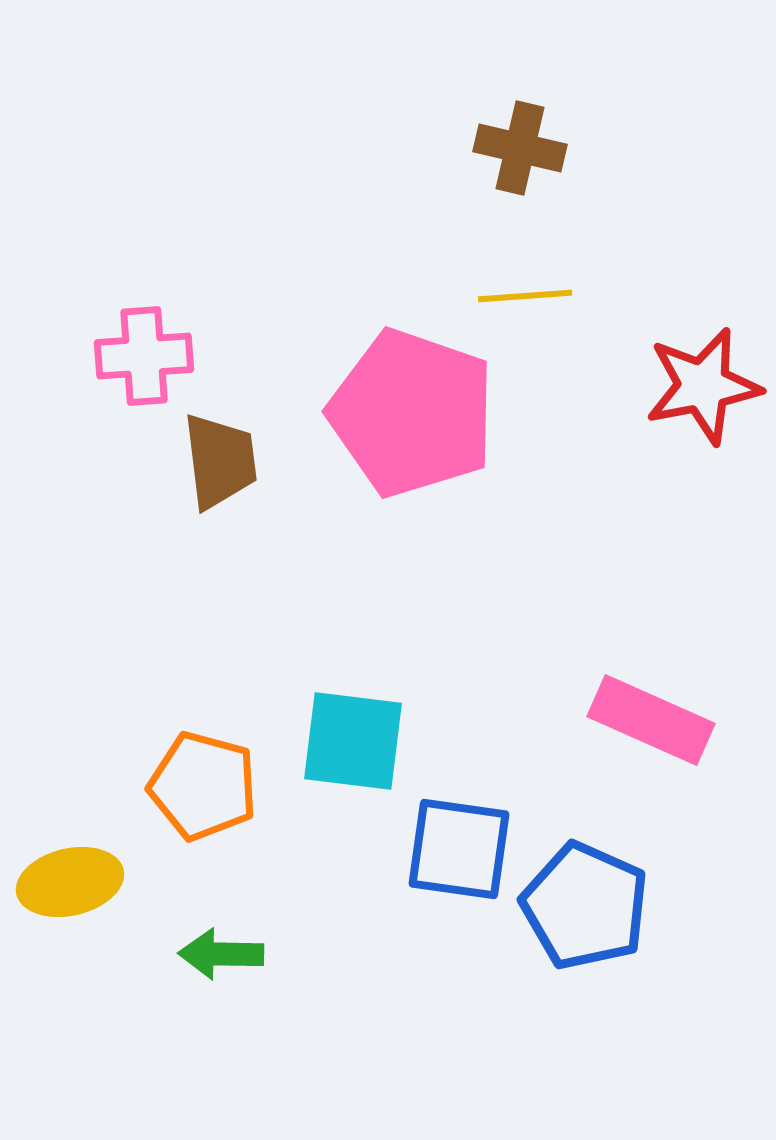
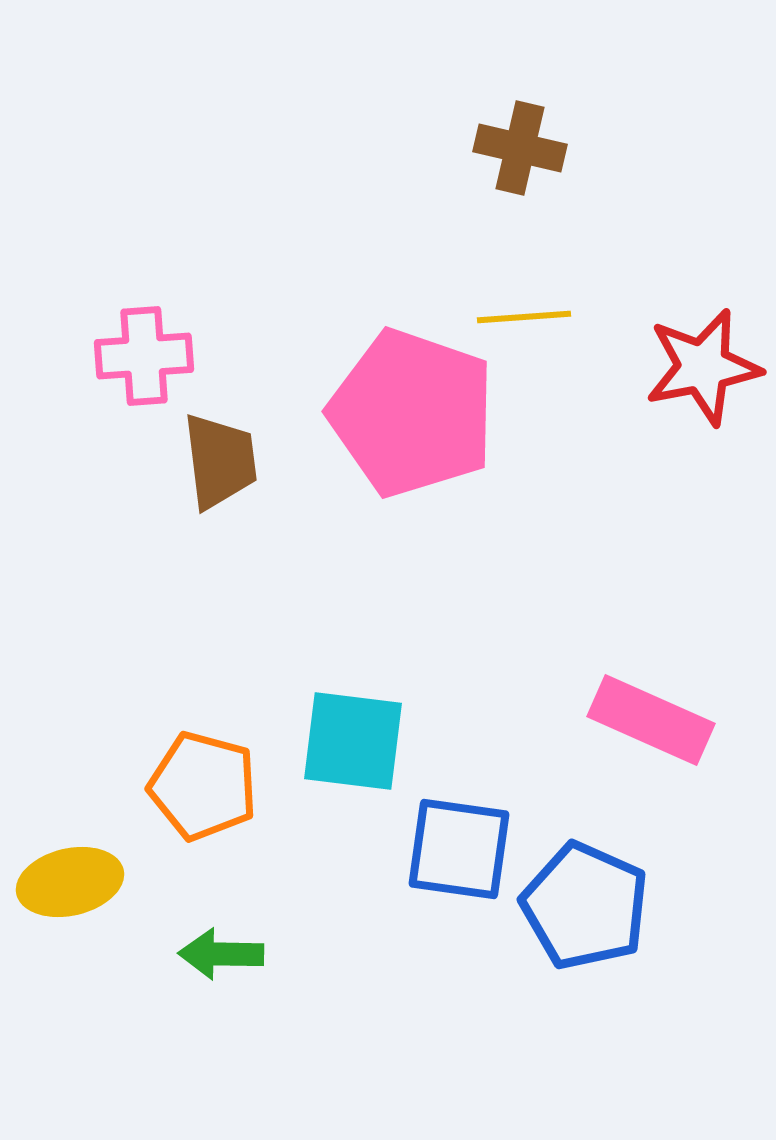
yellow line: moved 1 px left, 21 px down
red star: moved 19 px up
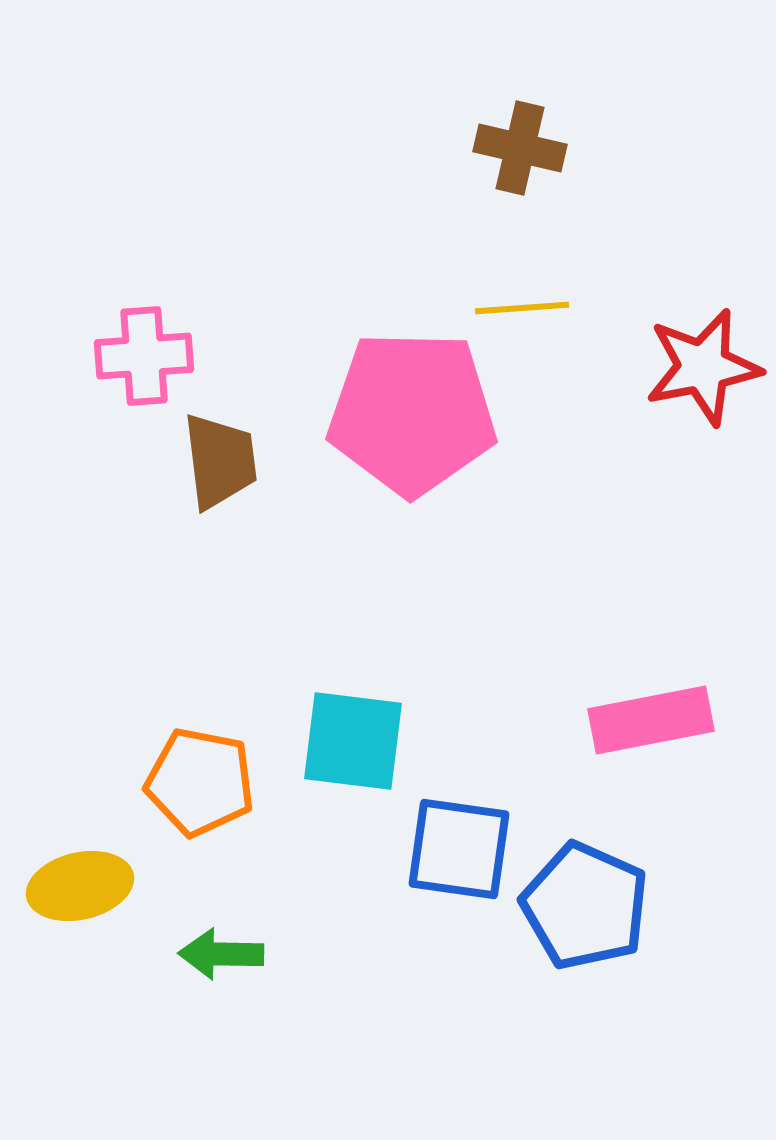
yellow line: moved 2 px left, 9 px up
pink pentagon: rotated 18 degrees counterclockwise
pink rectangle: rotated 35 degrees counterclockwise
orange pentagon: moved 3 px left, 4 px up; rotated 4 degrees counterclockwise
yellow ellipse: moved 10 px right, 4 px down
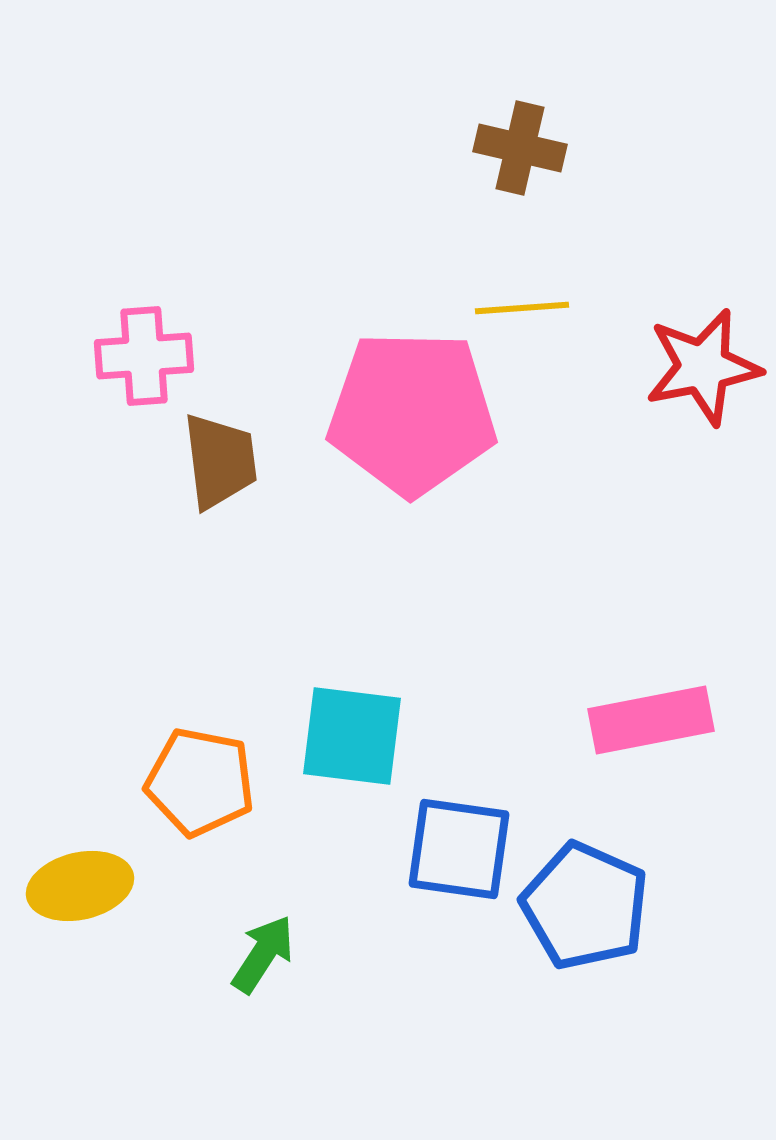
cyan square: moved 1 px left, 5 px up
green arrow: moved 42 px right; rotated 122 degrees clockwise
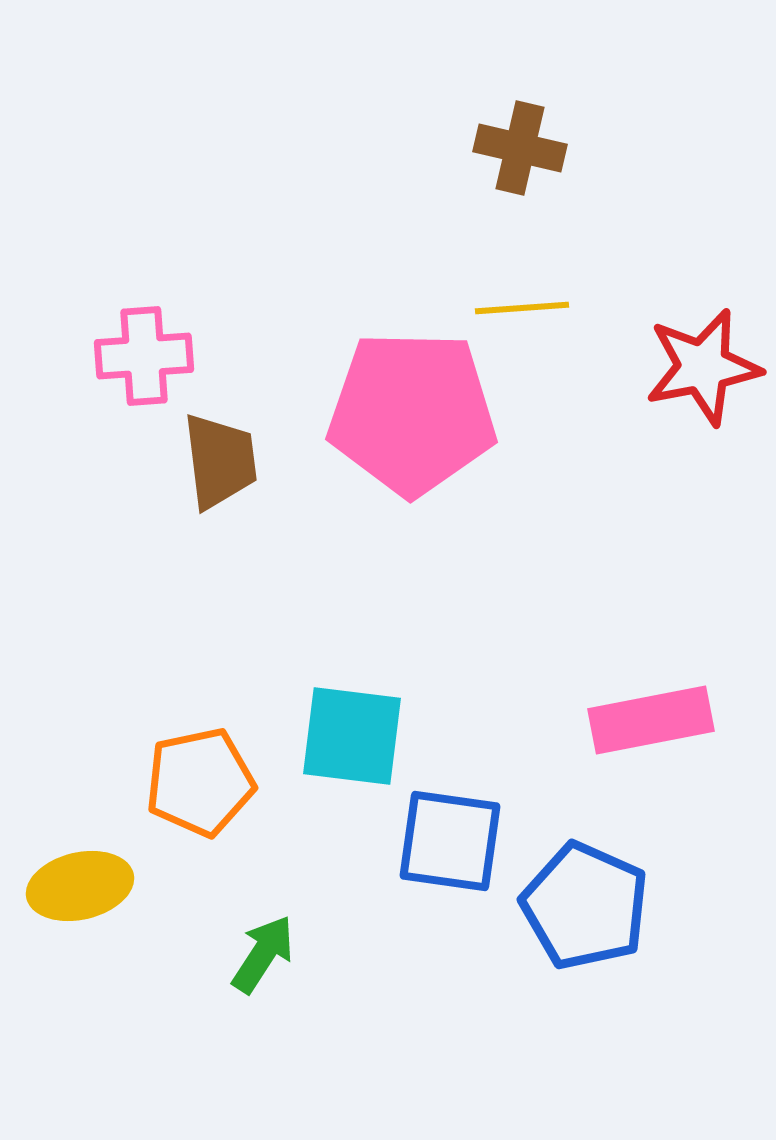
orange pentagon: rotated 23 degrees counterclockwise
blue square: moved 9 px left, 8 px up
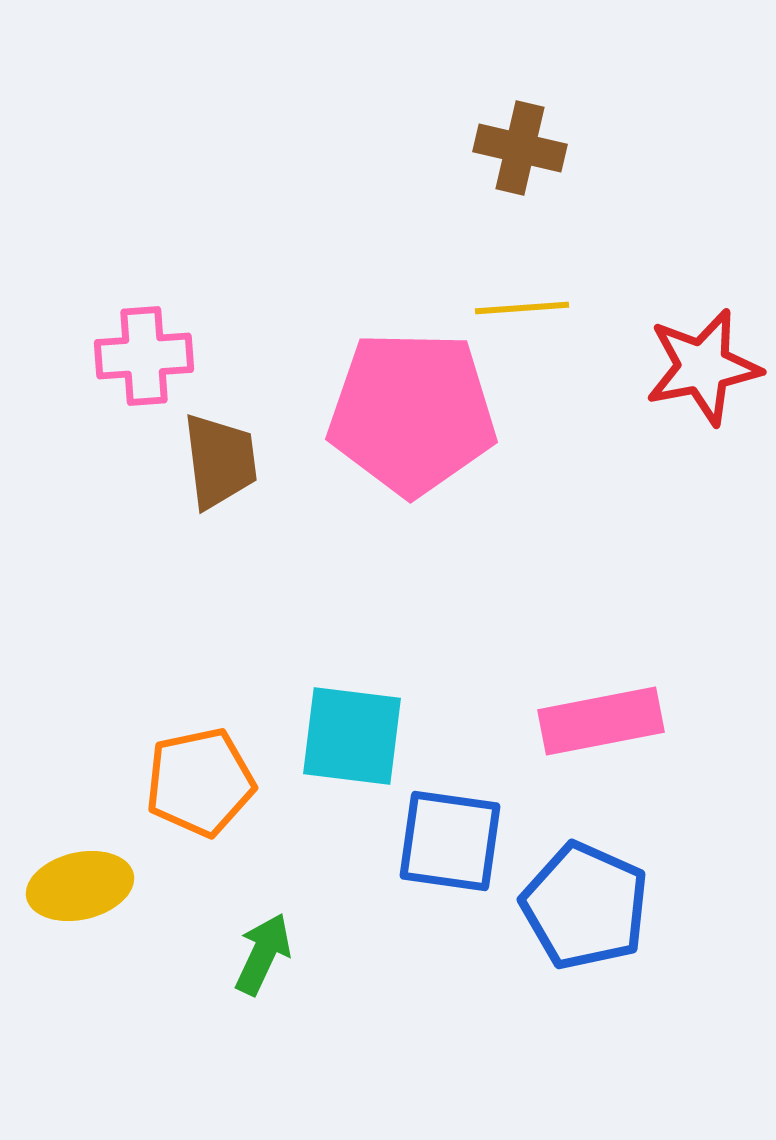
pink rectangle: moved 50 px left, 1 px down
green arrow: rotated 8 degrees counterclockwise
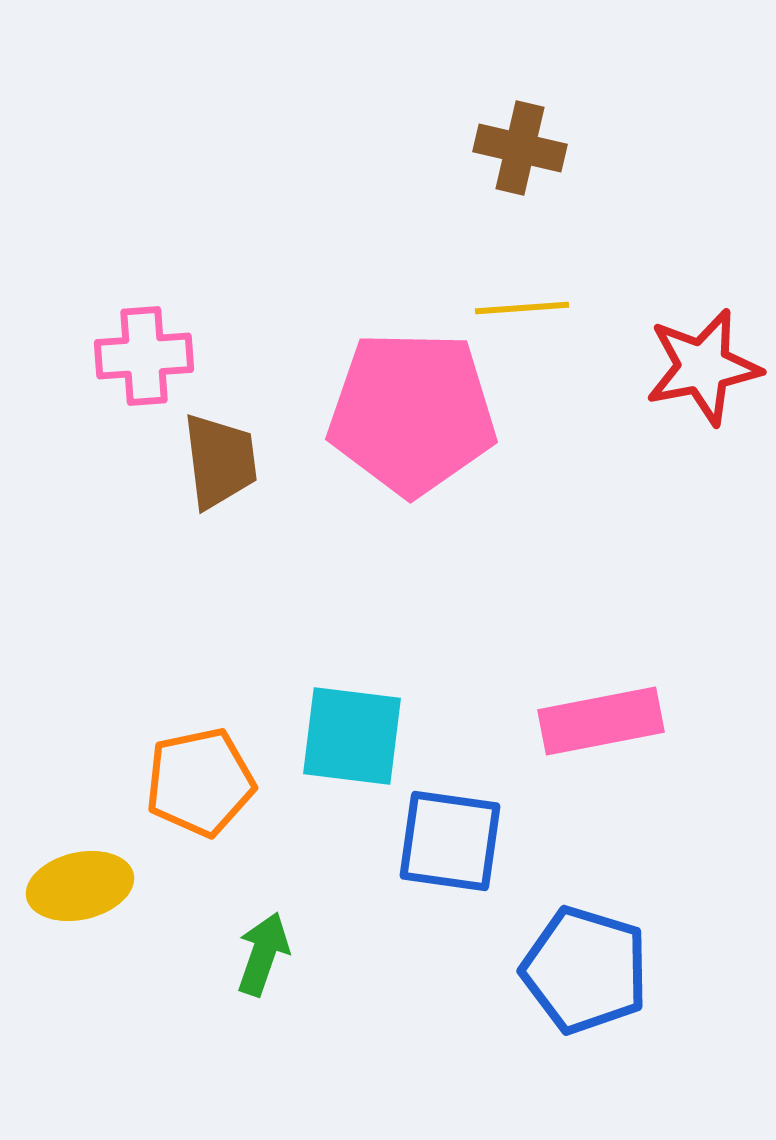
blue pentagon: moved 64 px down; rotated 7 degrees counterclockwise
green arrow: rotated 6 degrees counterclockwise
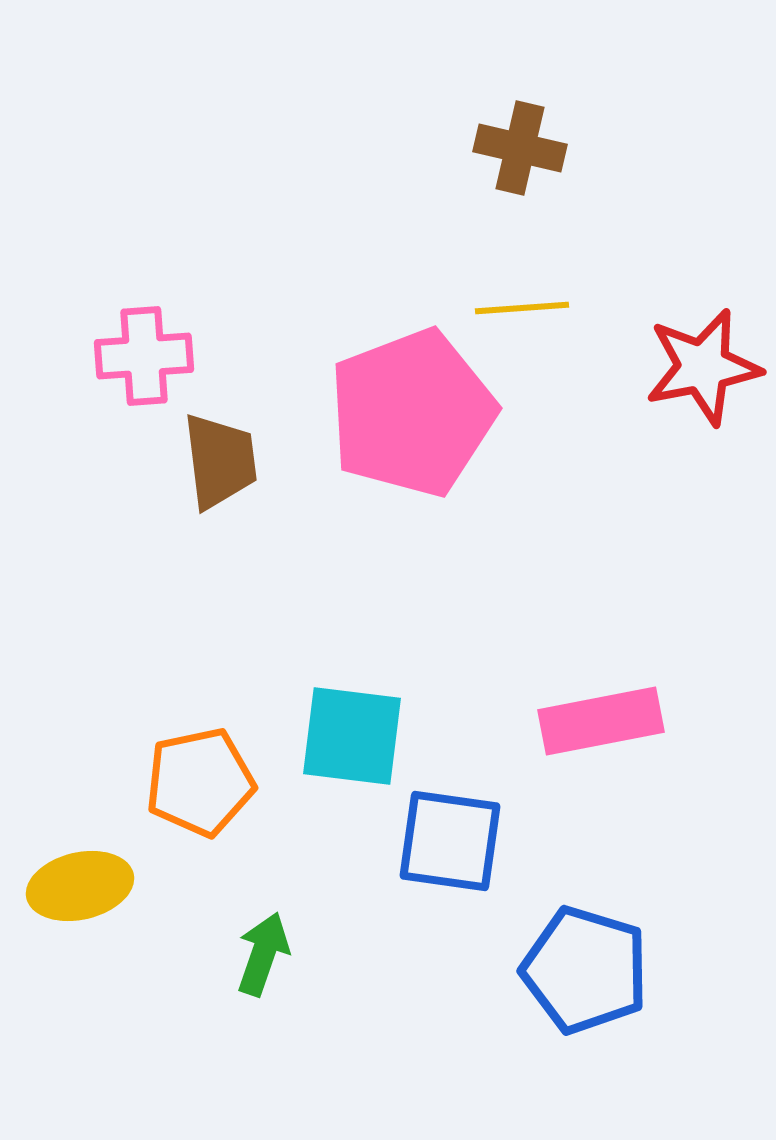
pink pentagon: rotated 22 degrees counterclockwise
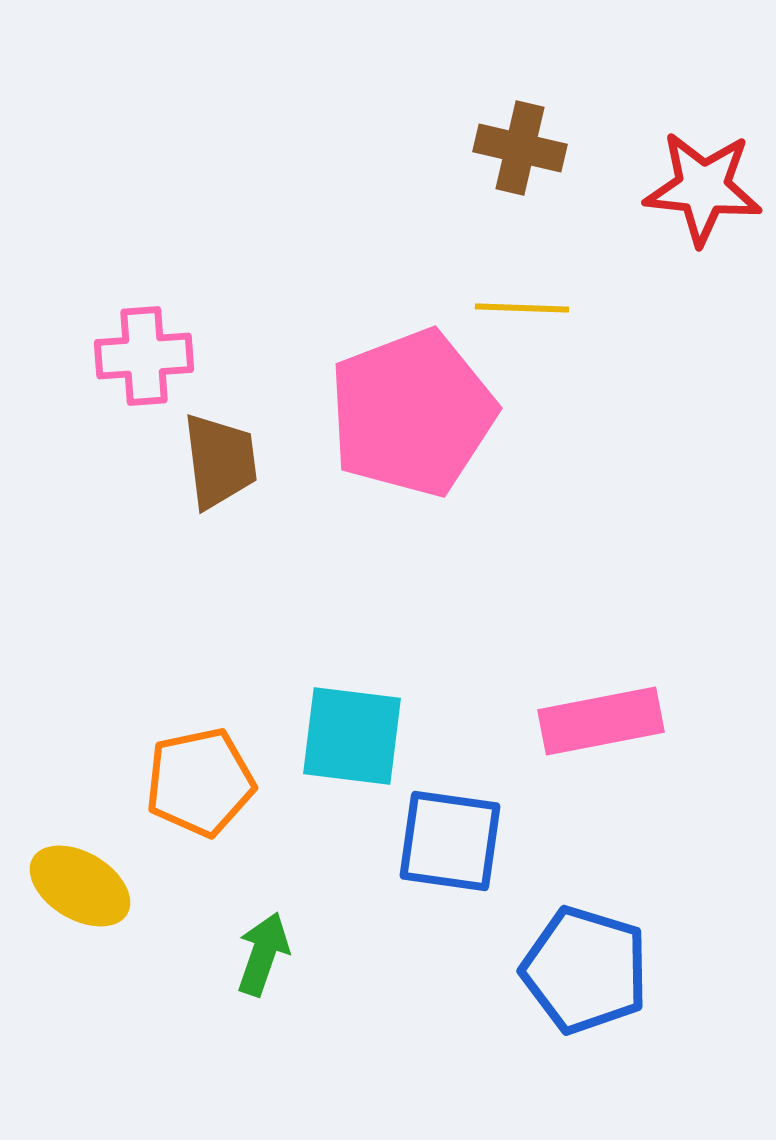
yellow line: rotated 6 degrees clockwise
red star: moved 179 px up; rotated 17 degrees clockwise
yellow ellipse: rotated 44 degrees clockwise
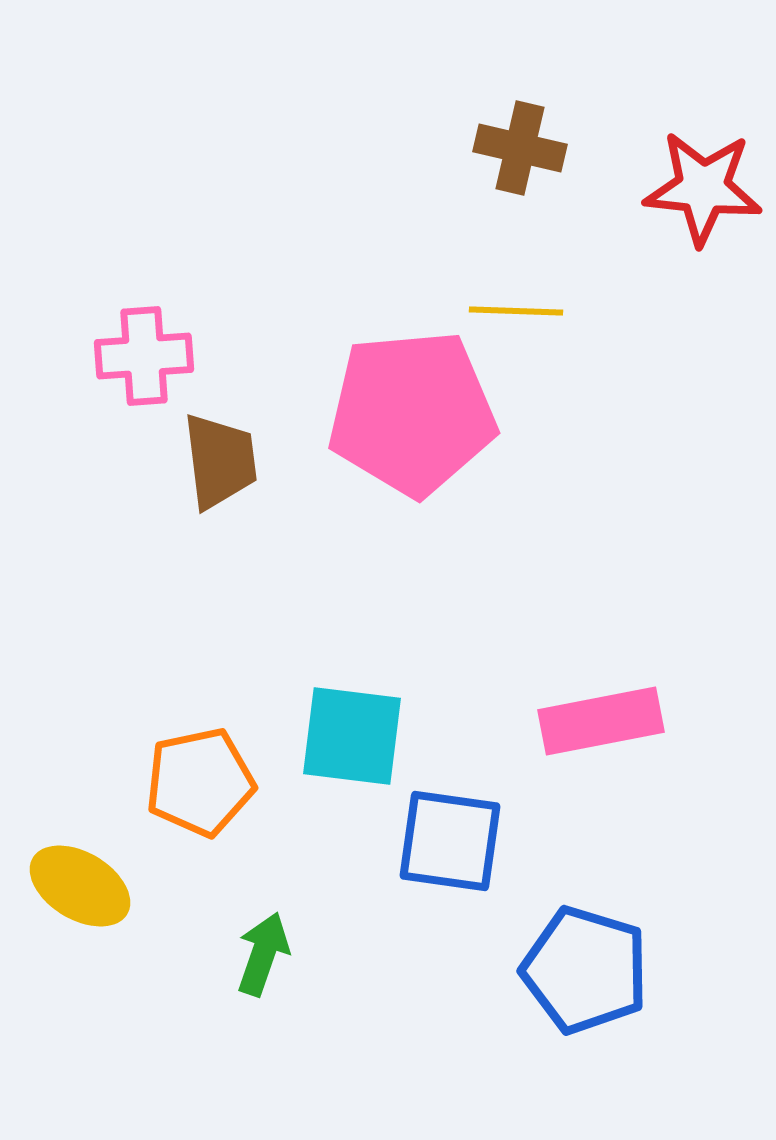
yellow line: moved 6 px left, 3 px down
pink pentagon: rotated 16 degrees clockwise
